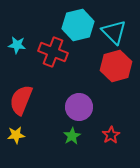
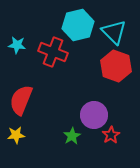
red hexagon: rotated 24 degrees counterclockwise
purple circle: moved 15 px right, 8 px down
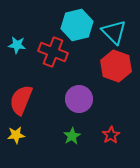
cyan hexagon: moved 1 px left
purple circle: moved 15 px left, 16 px up
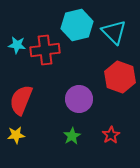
red cross: moved 8 px left, 2 px up; rotated 28 degrees counterclockwise
red hexagon: moved 4 px right, 11 px down
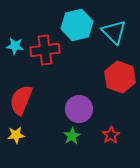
cyan star: moved 2 px left, 1 px down
purple circle: moved 10 px down
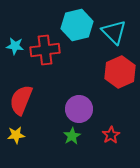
red hexagon: moved 5 px up; rotated 16 degrees clockwise
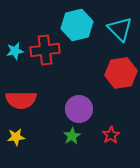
cyan triangle: moved 6 px right, 3 px up
cyan star: moved 5 px down; rotated 18 degrees counterclockwise
red hexagon: moved 1 px right, 1 px down; rotated 16 degrees clockwise
red semicircle: rotated 112 degrees counterclockwise
yellow star: moved 2 px down
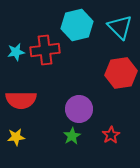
cyan triangle: moved 2 px up
cyan star: moved 1 px right, 1 px down
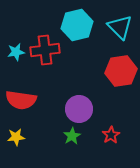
red hexagon: moved 2 px up
red semicircle: rotated 8 degrees clockwise
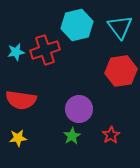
cyan triangle: rotated 8 degrees clockwise
red cross: rotated 12 degrees counterclockwise
yellow star: moved 2 px right, 1 px down
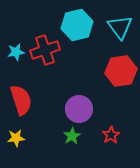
red semicircle: rotated 116 degrees counterclockwise
yellow star: moved 2 px left
